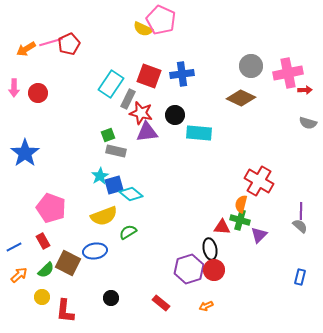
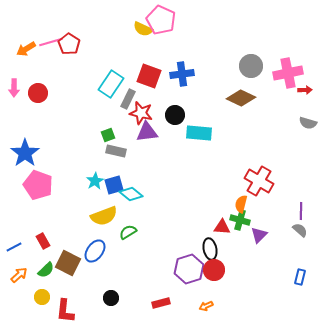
red pentagon at (69, 44): rotated 15 degrees counterclockwise
cyan star at (100, 176): moved 5 px left, 5 px down
pink pentagon at (51, 208): moved 13 px left, 23 px up
gray semicircle at (300, 226): moved 4 px down
blue ellipse at (95, 251): rotated 45 degrees counterclockwise
red rectangle at (161, 303): rotated 54 degrees counterclockwise
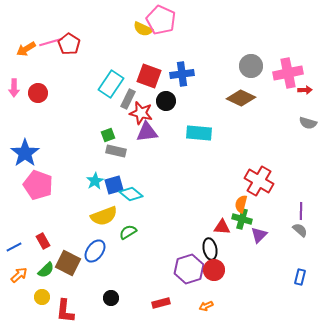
black circle at (175, 115): moved 9 px left, 14 px up
green cross at (240, 220): moved 2 px right, 1 px up
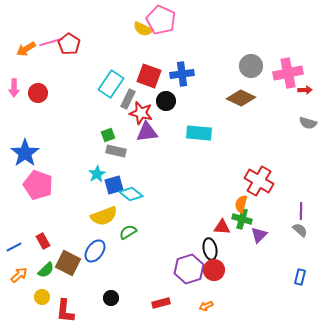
cyan star at (95, 181): moved 2 px right, 7 px up
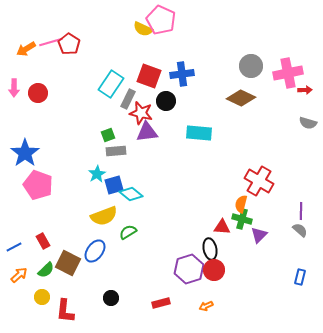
gray rectangle at (116, 151): rotated 18 degrees counterclockwise
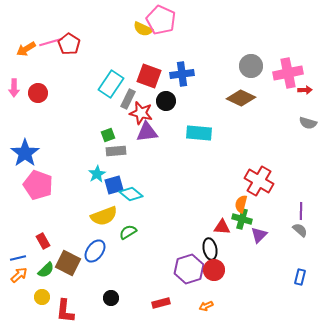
blue line at (14, 247): moved 4 px right, 11 px down; rotated 14 degrees clockwise
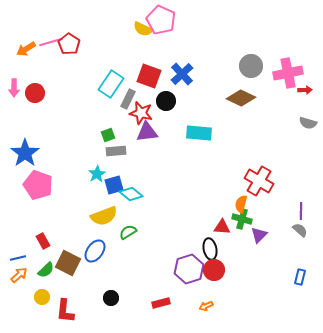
blue cross at (182, 74): rotated 35 degrees counterclockwise
red circle at (38, 93): moved 3 px left
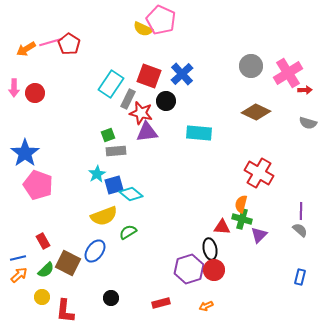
pink cross at (288, 73): rotated 20 degrees counterclockwise
brown diamond at (241, 98): moved 15 px right, 14 px down
red cross at (259, 181): moved 8 px up
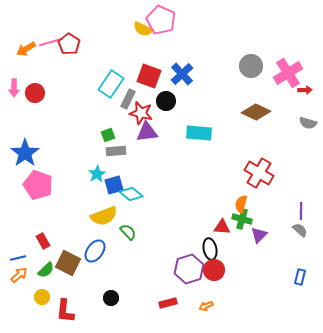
green semicircle at (128, 232): rotated 78 degrees clockwise
red rectangle at (161, 303): moved 7 px right
